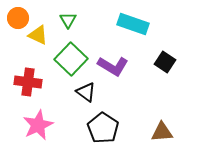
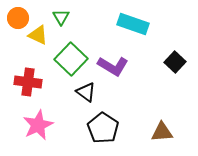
green triangle: moved 7 px left, 3 px up
black square: moved 10 px right; rotated 10 degrees clockwise
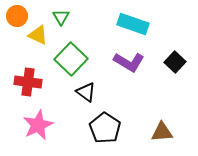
orange circle: moved 1 px left, 2 px up
purple L-shape: moved 16 px right, 4 px up
black pentagon: moved 2 px right
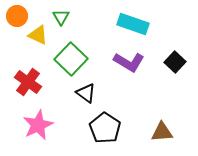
red cross: rotated 28 degrees clockwise
black triangle: moved 1 px down
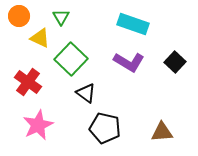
orange circle: moved 2 px right
yellow triangle: moved 2 px right, 3 px down
black pentagon: rotated 20 degrees counterclockwise
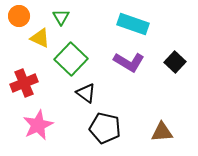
red cross: moved 4 px left, 1 px down; rotated 32 degrees clockwise
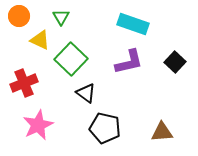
yellow triangle: moved 2 px down
purple L-shape: rotated 44 degrees counterclockwise
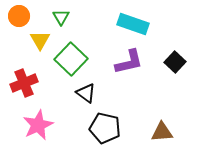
yellow triangle: rotated 35 degrees clockwise
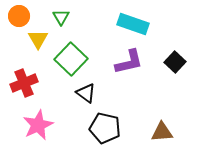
yellow triangle: moved 2 px left, 1 px up
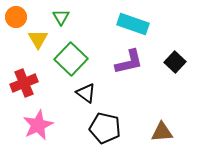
orange circle: moved 3 px left, 1 px down
